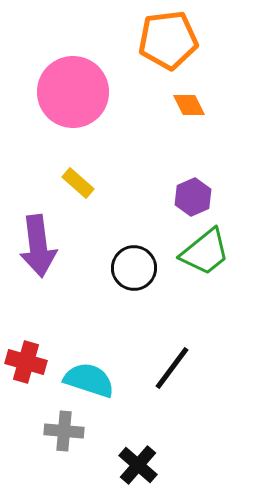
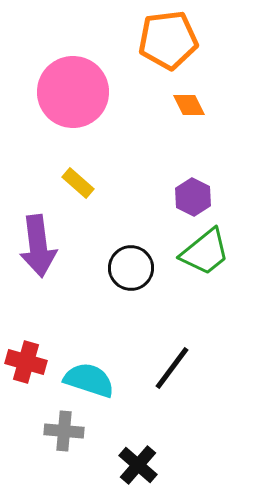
purple hexagon: rotated 9 degrees counterclockwise
black circle: moved 3 px left
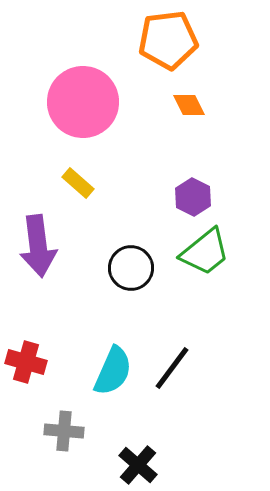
pink circle: moved 10 px right, 10 px down
cyan semicircle: moved 24 px right, 9 px up; rotated 96 degrees clockwise
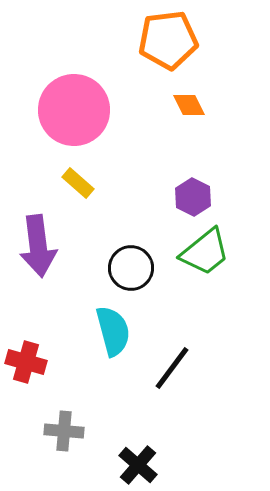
pink circle: moved 9 px left, 8 px down
cyan semicircle: moved 40 px up; rotated 39 degrees counterclockwise
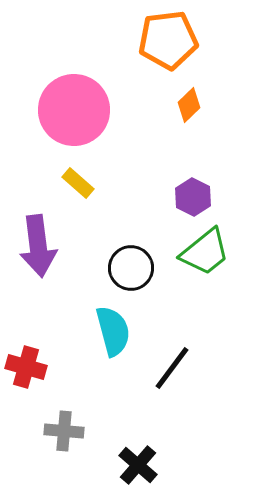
orange diamond: rotated 72 degrees clockwise
red cross: moved 5 px down
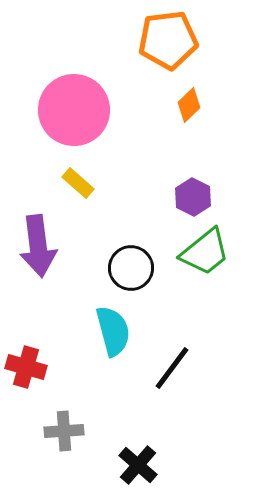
gray cross: rotated 9 degrees counterclockwise
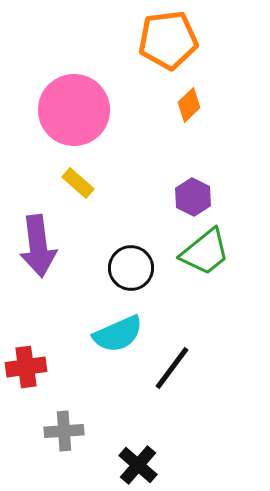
cyan semicircle: moved 5 px right, 3 px down; rotated 81 degrees clockwise
red cross: rotated 24 degrees counterclockwise
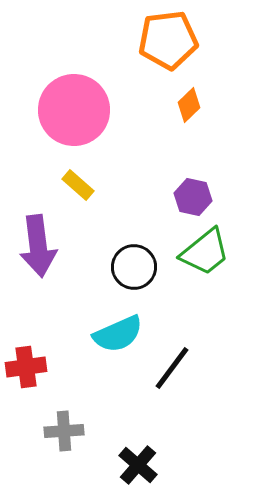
yellow rectangle: moved 2 px down
purple hexagon: rotated 15 degrees counterclockwise
black circle: moved 3 px right, 1 px up
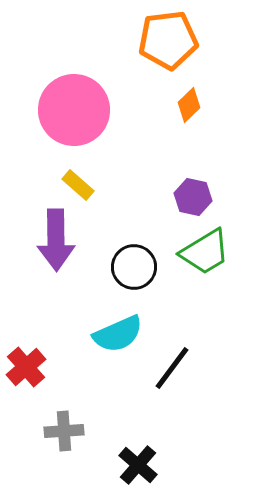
purple arrow: moved 18 px right, 6 px up; rotated 6 degrees clockwise
green trapezoid: rotated 8 degrees clockwise
red cross: rotated 33 degrees counterclockwise
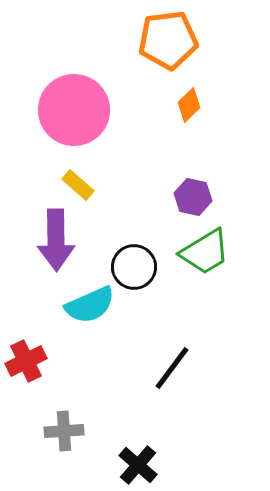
cyan semicircle: moved 28 px left, 29 px up
red cross: moved 6 px up; rotated 15 degrees clockwise
